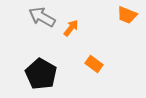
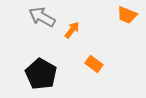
orange arrow: moved 1 px right, 2 px down
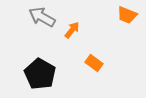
orange rectangle: moved 1 px up
black pentagon: moved 1 px left
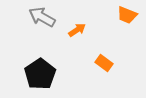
orange arrow: moved 5 px right; rotated 18 degrees clockwise
orange rectangle: moved 10 px right
black pentagon: rotated 8 degrees clockwise
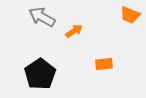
orange trapezoid: moved 3 px right
orange arrow: moved 3 px left, 1 px down
orange rectangle: moved 1 px down; rotated 42 degrees counterclockwise
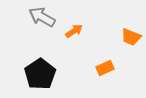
orange trapezoid: moved 1 px right, 22 px down
orange rectangle: moved 1 px right, 4 px down; rotated 18 degrees counterclockwise
